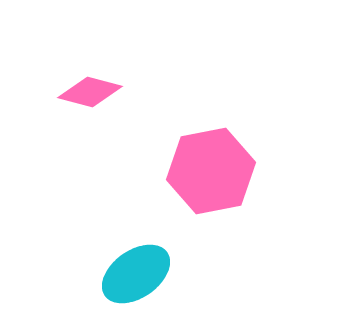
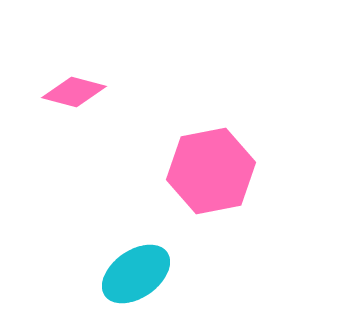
pink diamond: moved 16 px left
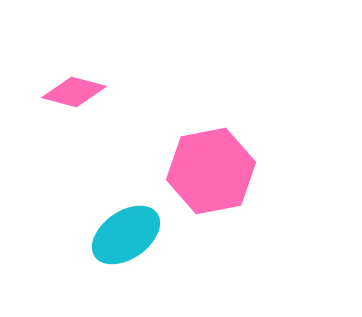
cyan ellipse: moved 10 px left, 39 px up
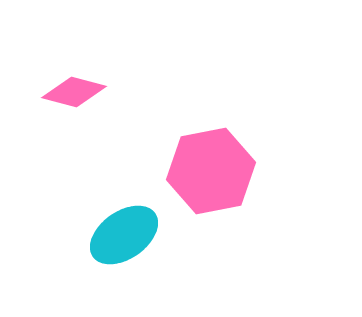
cyan ellipse: moved 2 px left
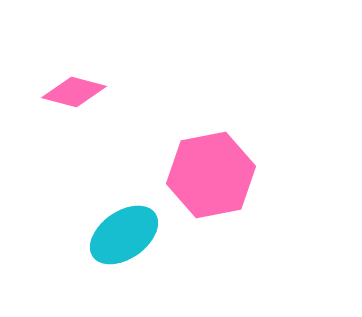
pink hexagon: moved 4 px down
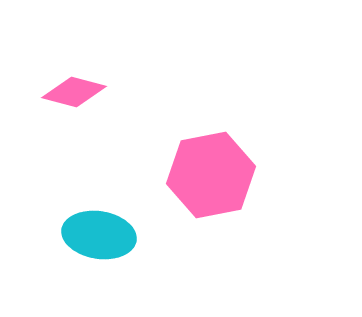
cyan ellipse: moved 25 px left; rotated 44 degrees clockwise
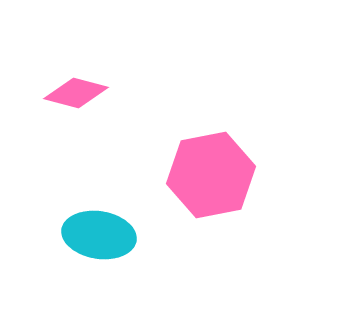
pink diamond: moved 2 px right, 1 px down
